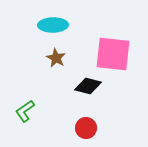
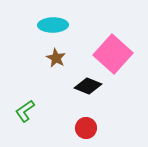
pink square: rotated 36 degrees clockwise
black diamond: rotated 8 degrees clockwise
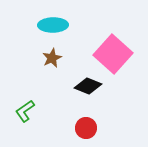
brown star: moved 4 px left; rotated 18 degrees clockwise
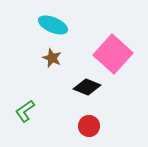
cyan ellipse: rotated 24 degrees clockwise
brown star: rotated 24 degrees counterclockwise
black diamond: moved 1 px left, 1 px down
red circle: moved 3 px right, 2 px up
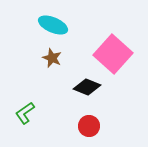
green L-shape: moved 2 px down
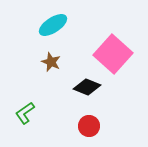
cyan ellipse: rotated 56 degrees counterclockwise
brown star: moved 1 px left, 4 px down
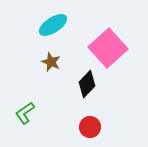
pink square: moved 5 px left, 6 px up; rotated 6 degrees clockwise
black diamond: moved 3 px up; rotated 68 degrees counterclockwise
red circle: moved 1 px right, 1 px down
